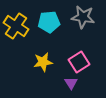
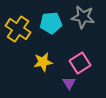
cyan pentagon: moved 2 px right, 1 px down
yellow cross: moved 2 px right, 3 px down
pink square: moved 1 px right, 1 px down
purple triangle: moved 2 px left
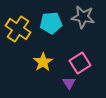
yellow star: rotated 24 degrees counterclockwise
